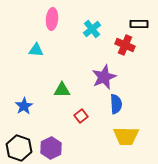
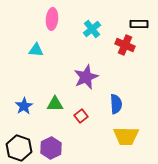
purple star: moved 18 px left
green triangle: moved 7 px left, 14 px down
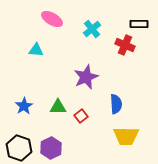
pink ellipse: rotated 65 degrees counterclockwise
green triangle: moved 3 px right, 3 px down
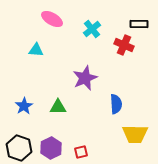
red cross: moved 1 px left
purple star: moved 1 px left, 1 px down
red square: moved 36 px down; rotated 24 degrees clockwise
yellow trapezoid: moved 9 px right, 2 px up
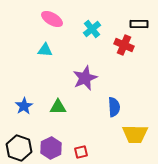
cyan triangle: moved 9 px right
blue semicircle: moved 2 px left, 3 px down
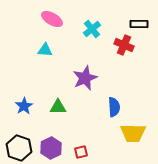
yellow trapezoid: moved 2 px left, 1 px up
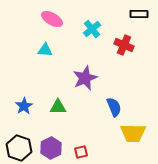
black rectangle: moved 10 px up
blue semicircle: rotated 18 degrees counterclockwise
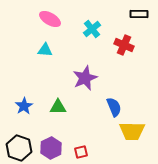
pink ellipse: moved 2 px left
yellow trapezoid: moved 1 px left, 2 px up
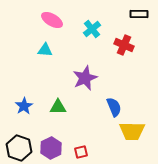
pink ellipse: moved 2 px right, 1 px down
